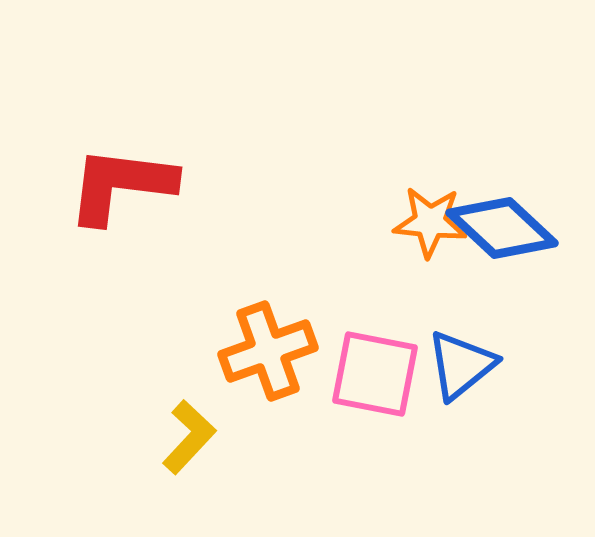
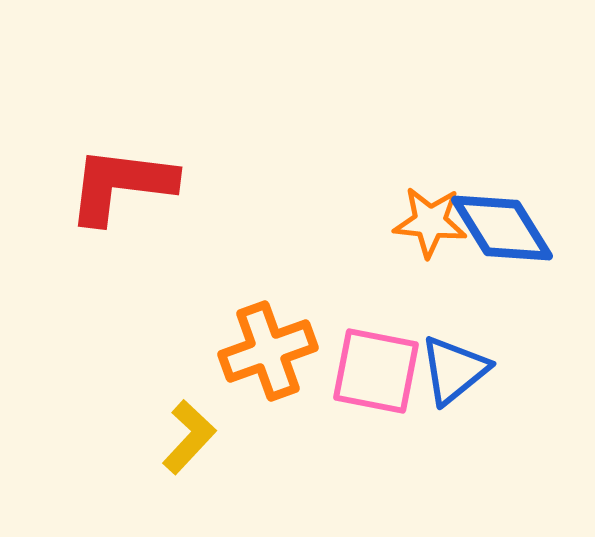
blue diamond: rotated 15 degrees clockwise
blue triangle: moved 7 px left, 5 px down
pink square: moved 1 px right, 3 px up
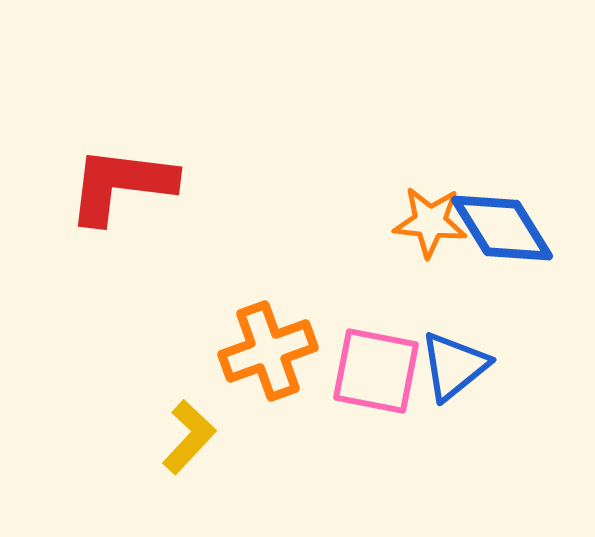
blue triangle: moved 4 px up
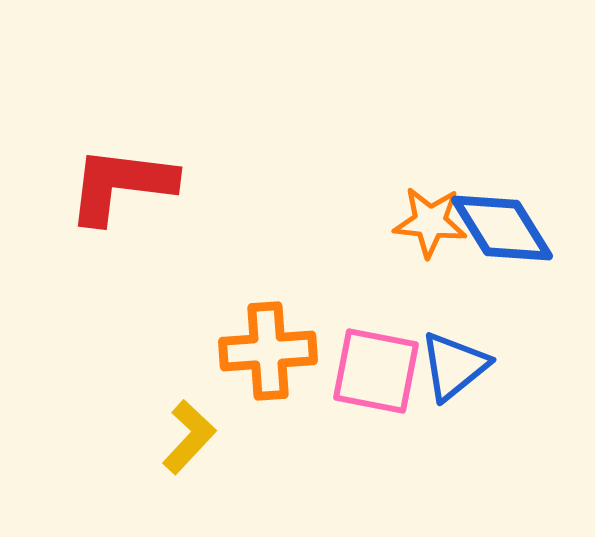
orange cross: rotated 16 degrees clockwise
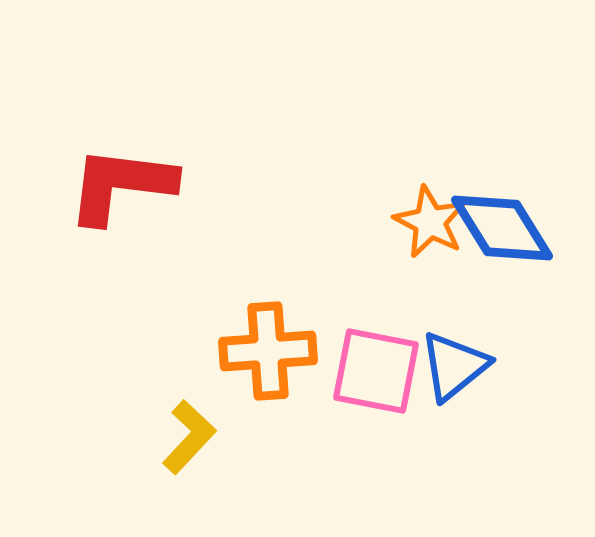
orange star: rotated 22 degrees clockwise
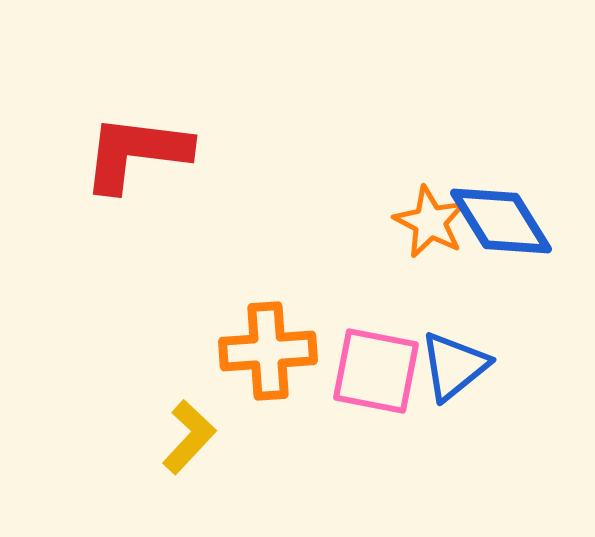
red L-shape: moved 15 px right, 32 px up
blue diamond: moved 1 px left, 7 px up
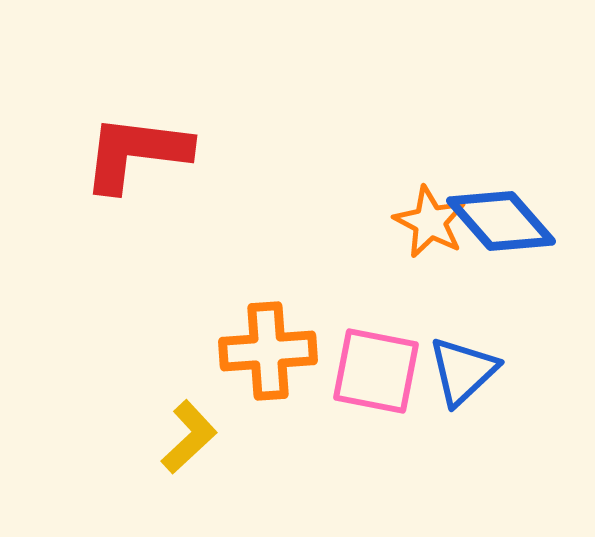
blue diamond: rotated 9 degrees counterclockwise
blue triangle: moved 9 px right, 5 px down; rotated 4 degrees counterclockwise
yellow L-shape: rotated 4 degrees clockwise
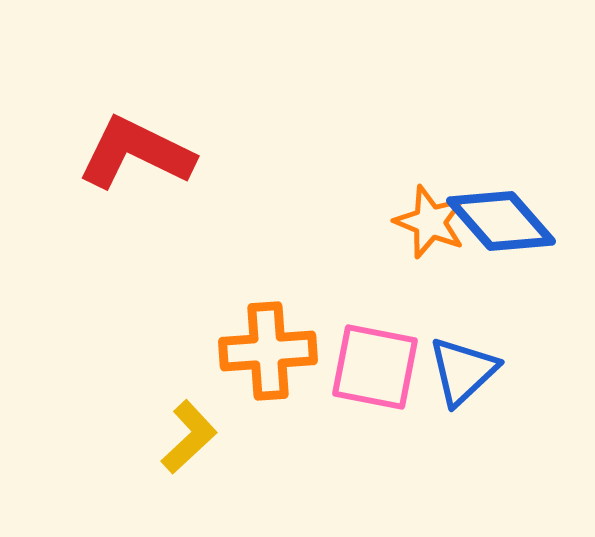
red L-shape: rotated 19 degrees clockwise
orange star: rotated 6 degrees counterclockwise
pink square: moved 1 px left, 4 px up
